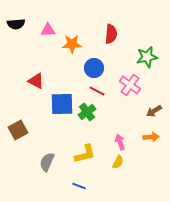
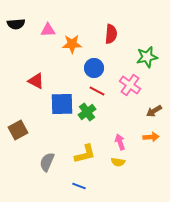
yellow semicircle: rotated 72 degrees clockwise
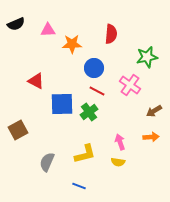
black semicircle: rotated 18 degrees counterclockwise
green cross: moved 2 px right
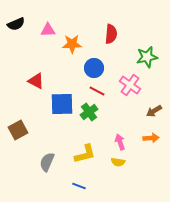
orange arrow: moved 1 px down
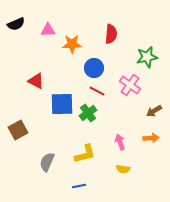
green cross: moved 1 px left, 1 px down
yellow semicircle: moved 5 px right, 7 px down
blue line: rotated 32 degrees counterclockwise
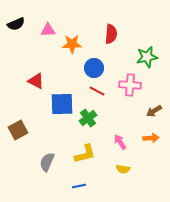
pink cross: rotated 30 degrees counterclockwise
green cross: moved 5 px down
pink arrow: rotated 14 degrees counterclockwise
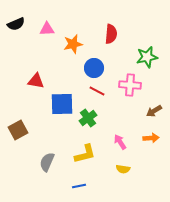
pink triangle: moved 1 px left, 1 px up
orange star: moved 1 px right; rotated 12 degrees counterclockwise
red triangle: rotated 18 degrees counterclockwise
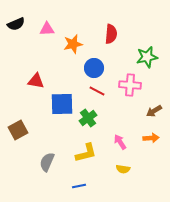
yellow L-shape: moved 1 px right, 1 px up
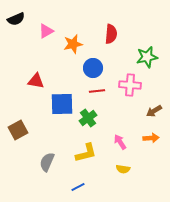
black semicircle: moved 5 px up
pink triangle: moved 1 px left, 2 px down; rotated 28 degrees counterclockwise
blue circle: moved 1 px left
red line: rotated 35 degrees counterclockwise
blue line: moved 1 px left, 1 px down; rotated 16 degrees counterclockwise
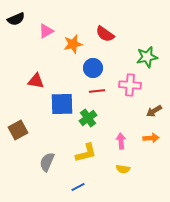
red semicircle: moved 6 px left; rotated 120 degrees clockwise
pink arrow: moved 1 px right, 1 px up; rotated 28 degrees clockwise
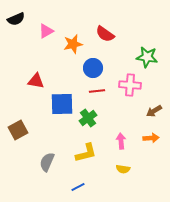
green star: rotated 20 degrees clockwise
